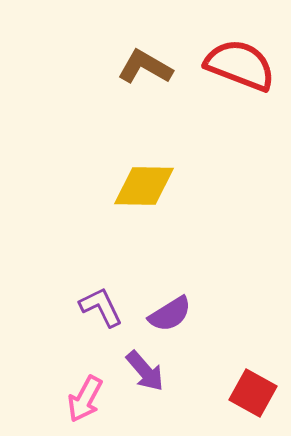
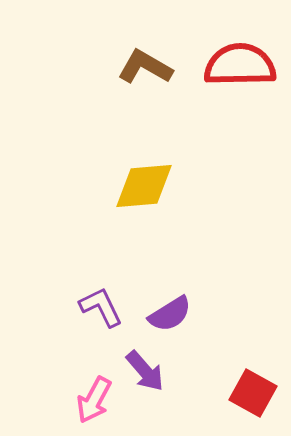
red semicircle: rotated 22 degrees counterclockwise
yellow diamond: rotated 6 degrees counterclockwise
pink arrow: moved 9 px right, 1 px down
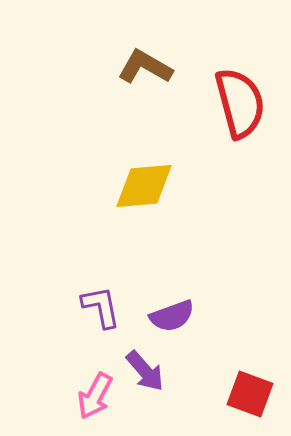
red semicircle: moved 38 px down; rotated 76 degrees clockwise
purple L-shape: rotated 15 degrees clockwise
purple semicircle: moved 2 px right, 2 px down; rotated 12 degrees clockwise
red square: moved 3 px left, 1 px down; rotated 9 degrees counterclockwise
pink arrow: moved 1 px right, 4 px up
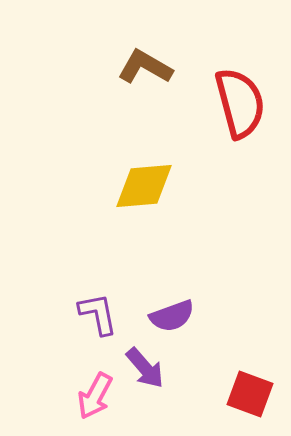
purple L-shape: moved 3 px left, 7 px down
purple arrow: moved 3 px up
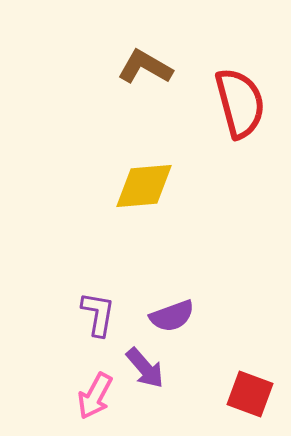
purple L-shape: rotated 21 degrees clockwise
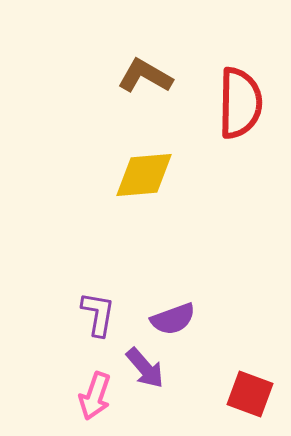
brown L-shape: moved 9 px down
red semicircle: rotated 16 degrees clockwise
yellow diamond: moved 11 px up
purple semicircle: moved 1 px right, 3 px down
pink arrow: rotated 9 degrees counterclockwise
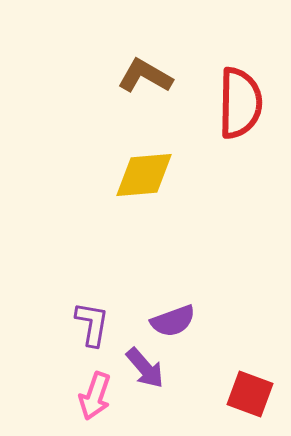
purple L-shape: moved 6 px left, 10 px down
purple semicircle: moved 2 px down
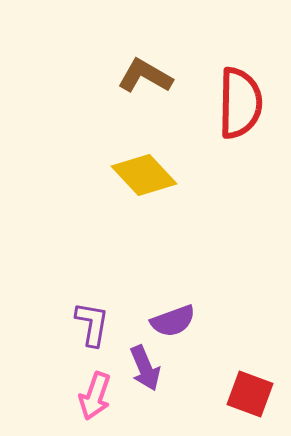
yellow diamond: rotated 52 degrees clockwise
purple arrow: rotated 18 degrees clockwise
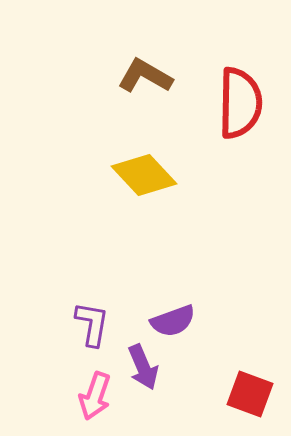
purple arrow: moved 2 px left, 1 px up
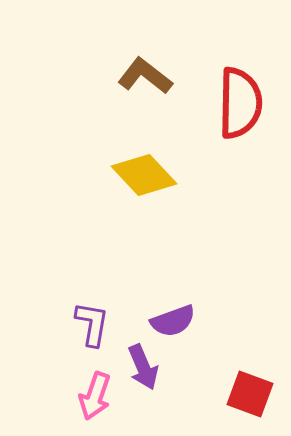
brown L-shape: rotated 8 degrees clockwise
